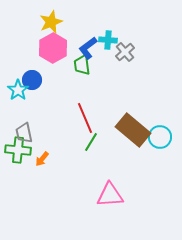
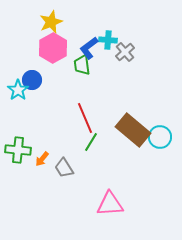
blue L-shape: moved 1 px right
gray trapezoid: moved 40 px right, 35 px down; rotated 20 degrees counterclockwise
pink triangle: moved 9 px down
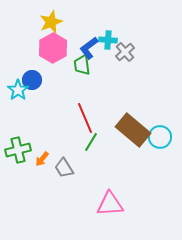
green cross: rotated 20 degrees counterclockwise
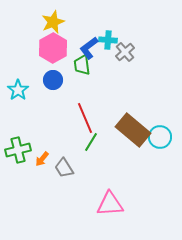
yellow star: moved 2 px right
blue circle: moved 21 px right
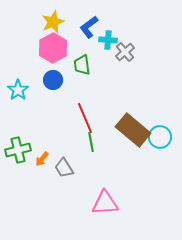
blue L-shape: moved 21 px up
green line: rotated 42 degrees counterclockwise
pink triangle: moved 5 px left, 1 px up
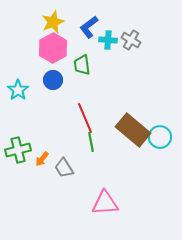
gray cross: moved 6 px right, 12 px up; rotated 18 degrees counterclockwise
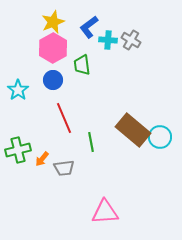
red line: moved 21 px left
gray trapezoid: rotated 65 degrees counterclockwise
pink triangle: moved 9 px down
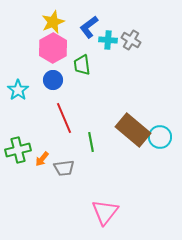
pink triangle: rotated 48 degrees counterclockwise
